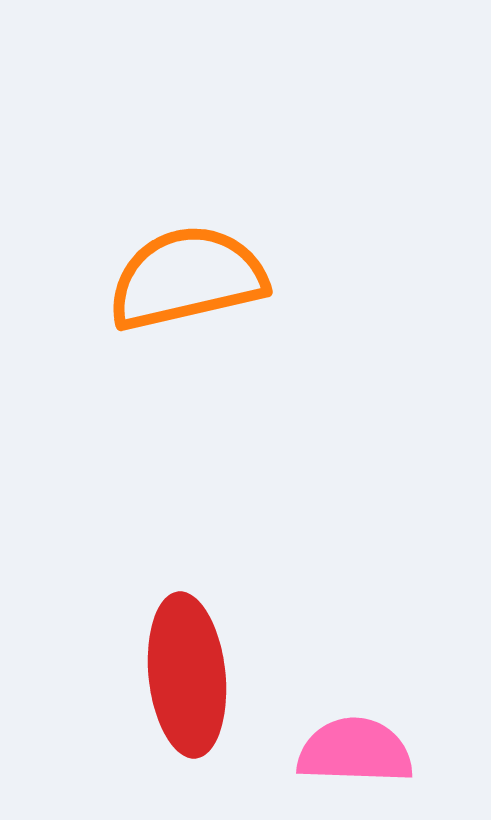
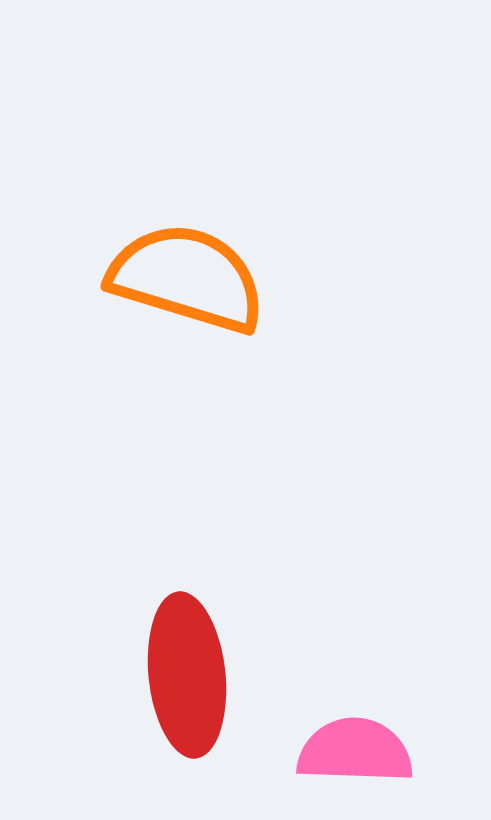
orange semicircle: rotated 30 degrees clockwise
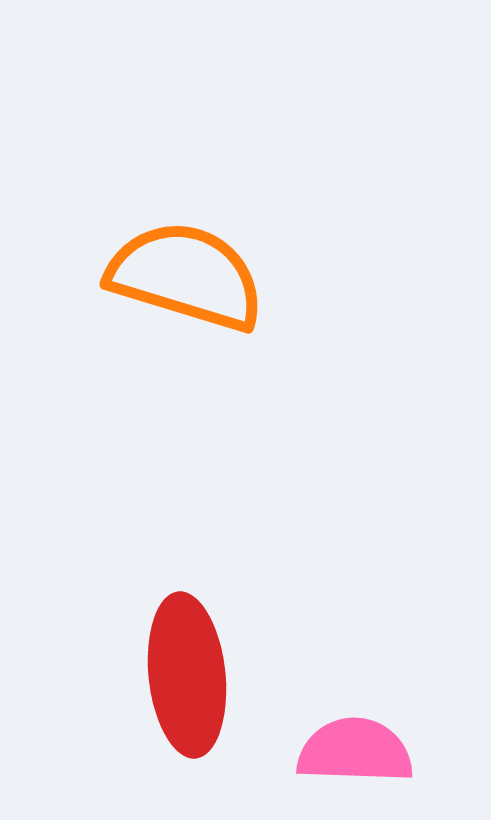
orange semicircle: moved 1 px left, 2 px up
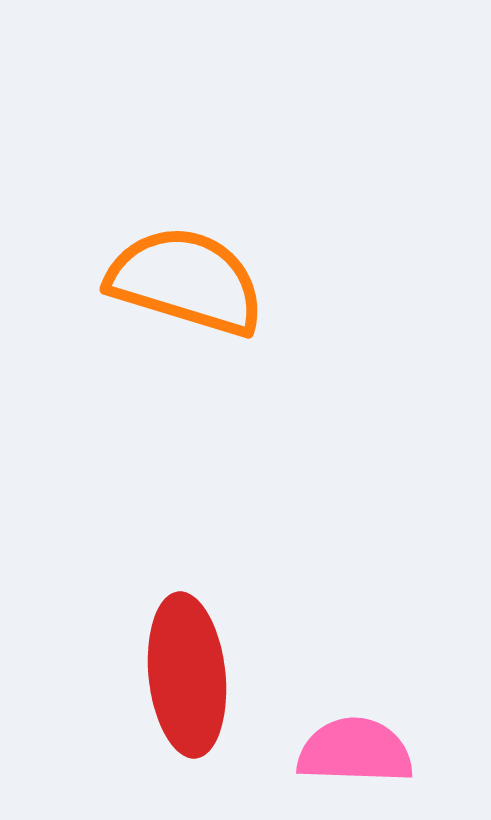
orange semicircle: moved 5 px down
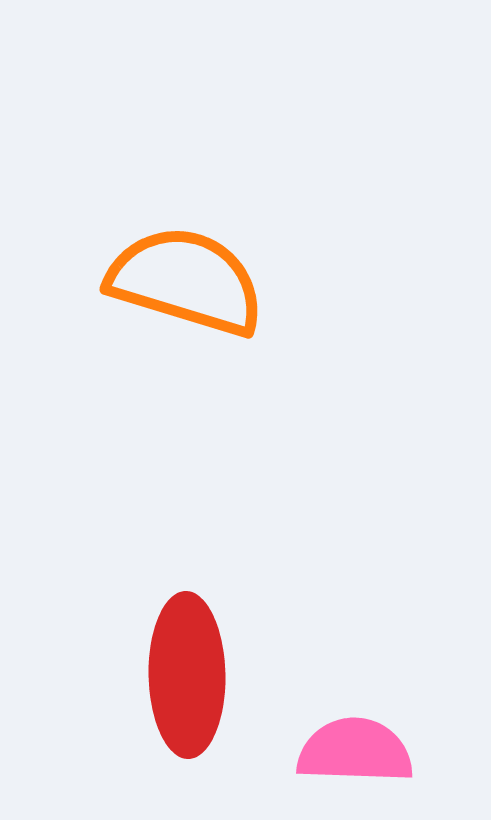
red ellipse: rotated 5 degrees clockwise
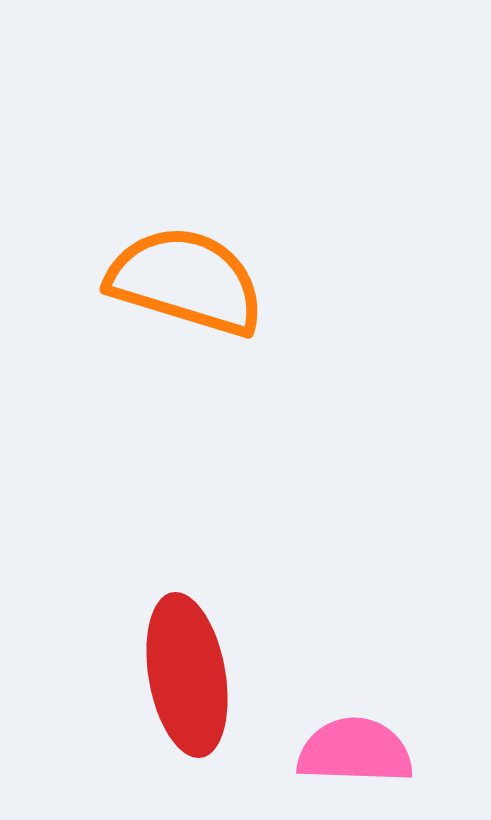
red ellipse: rotated 9 degrees counterclockwise
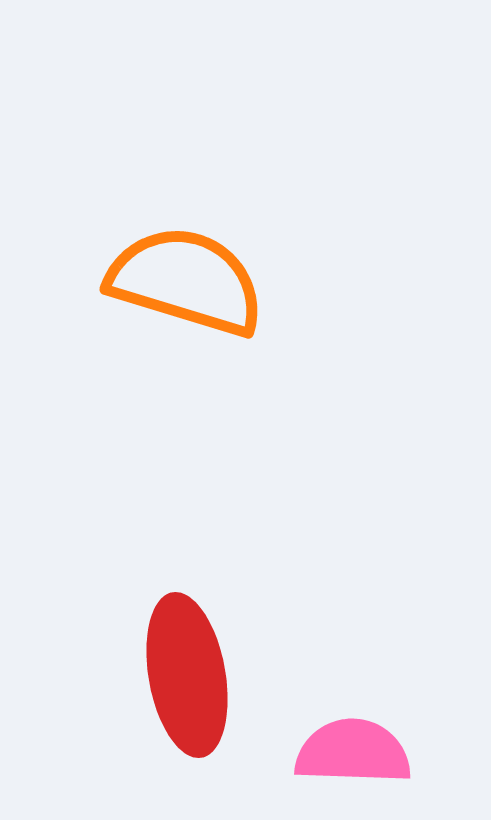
pink semicircle: moved 2 px left, 1 px down
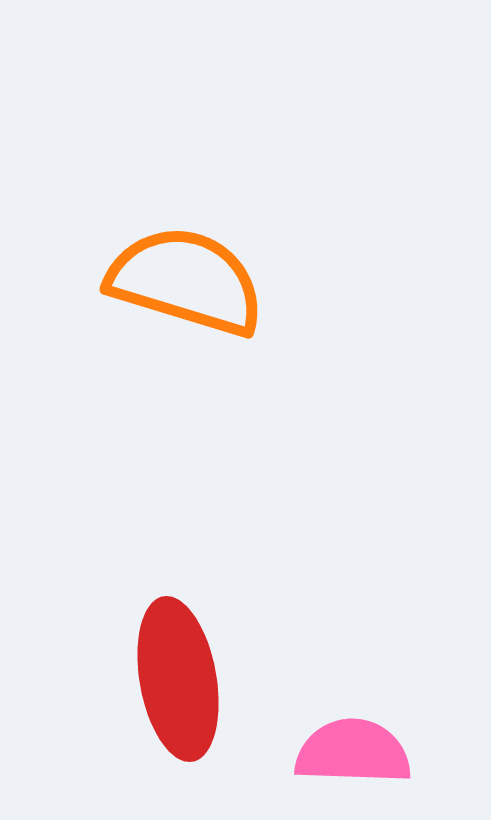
red ellipse: moved 9 px left, 4 px down
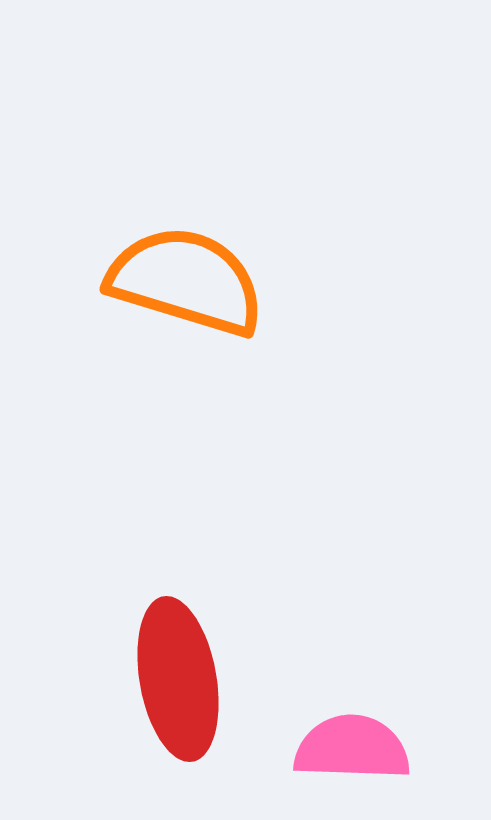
pink semicircle: moved 1 px left, 4 px up
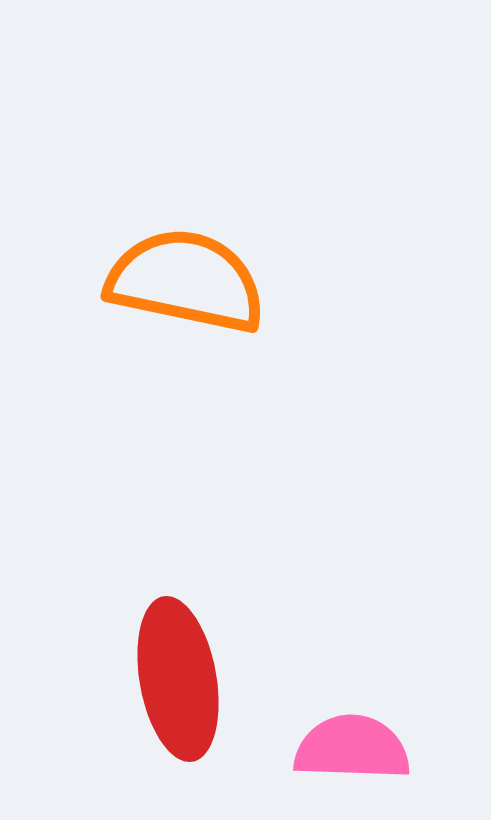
orange semicircle: rotated 5 degrees counterclockwise
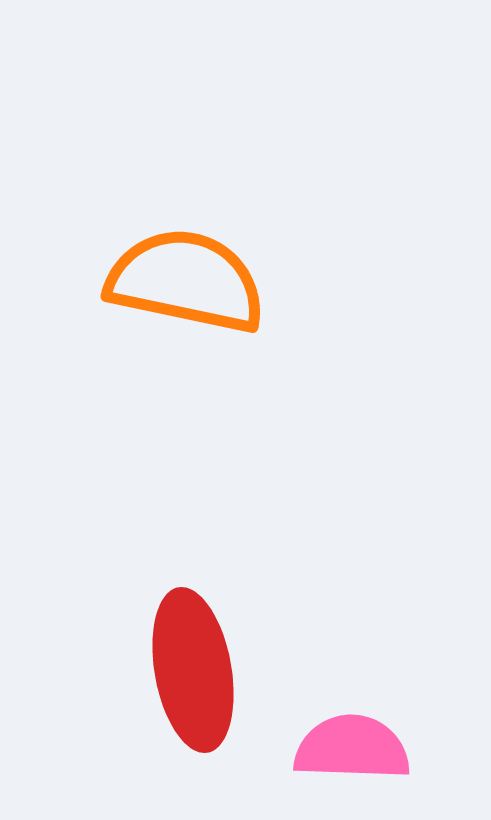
red ellipse: moved 15 px right, 9 px up
